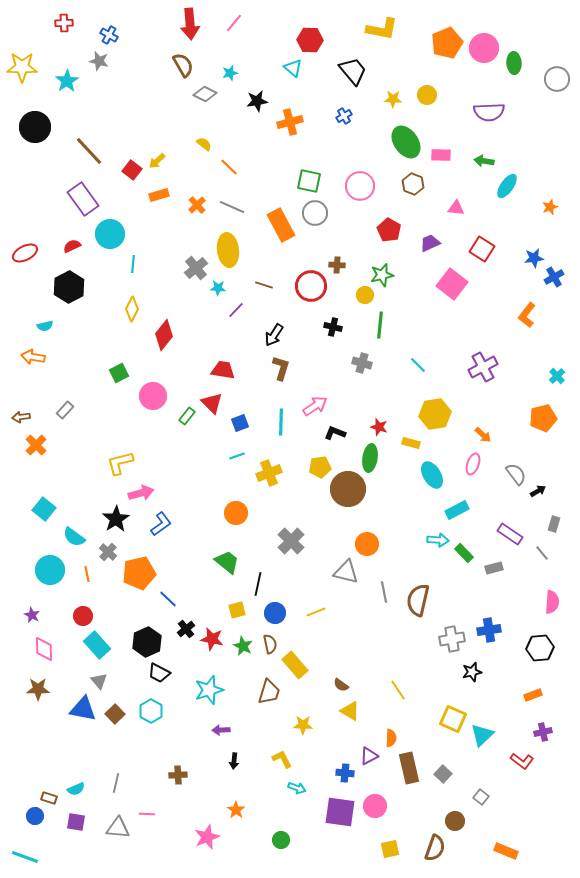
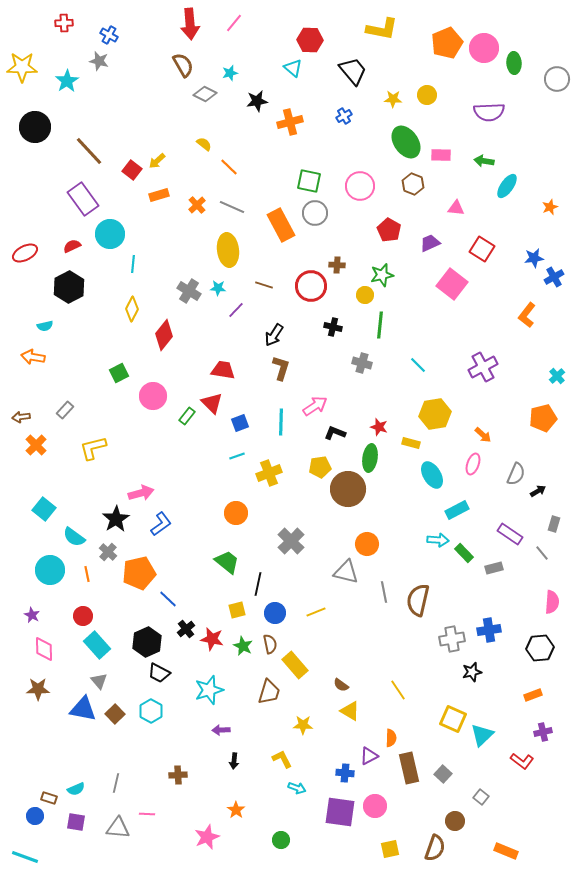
gray cross at (196, 268): moved 7 px left, 23 px down; rotated 20 degrees counterclockwise
yellow L-shape at (120, 463): moved 27 px left, 15 px up
gray semicircle at (516, 474): rotated 60 degrees clockwise
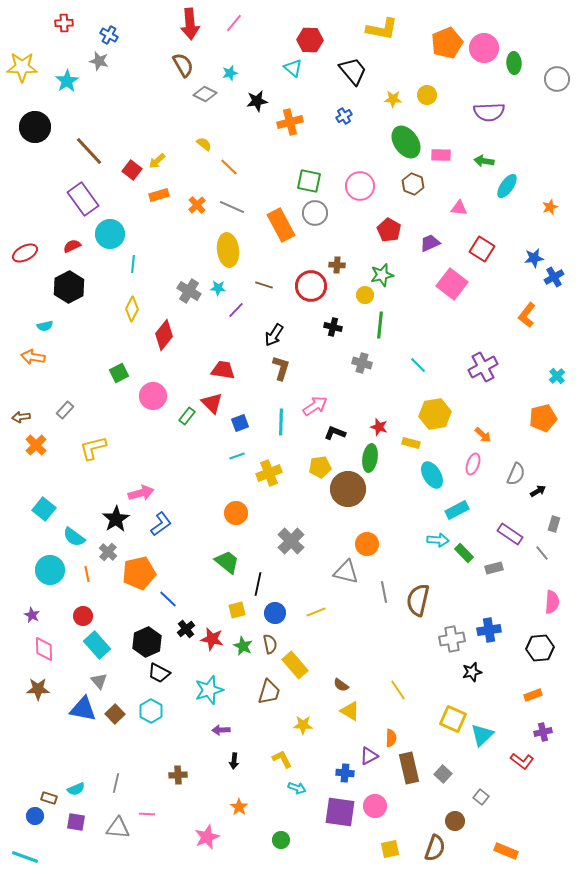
pink triangle at (456, 208): moved 3 px right
orange star at (236, 810): moved 3 px right, 3 px up
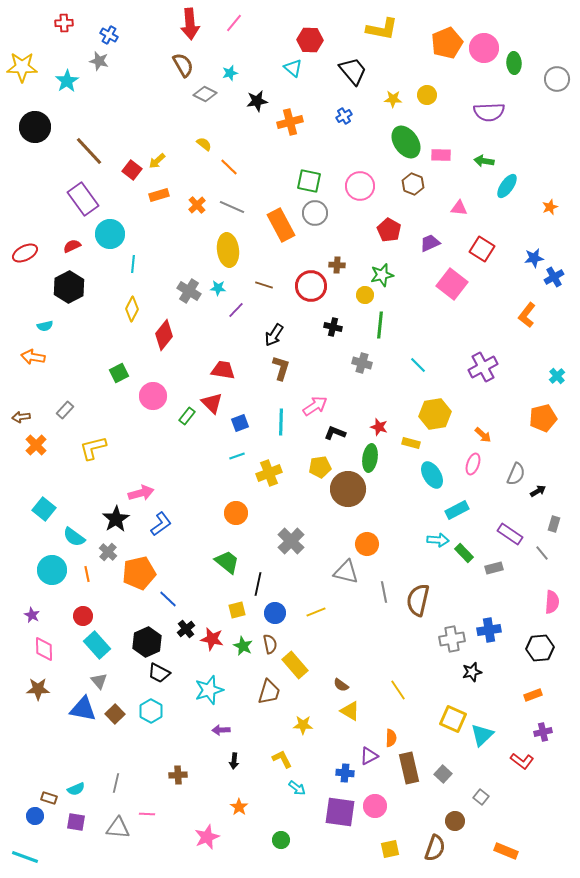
cyan circle at (50, 570): moved 2 px right
cyan arrow at (297, 788): rotated 18 degrees clockwise
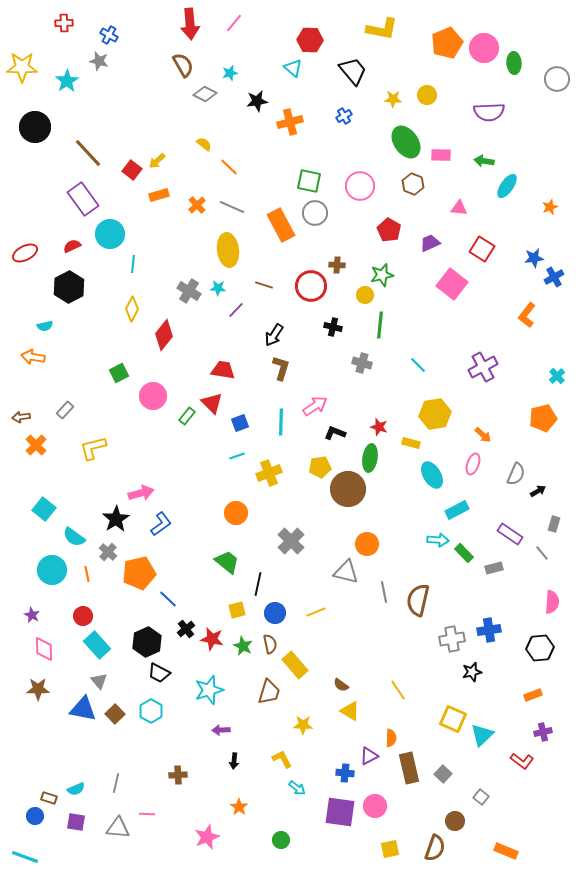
brown line at (89, 151): moved 1 px left, 2 px down
